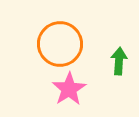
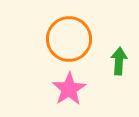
orange circle: moved 9 px right, 5 px up
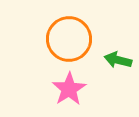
green arrow: moved 1 px left, 1 px up; rotated 80 degrees counterclockwise
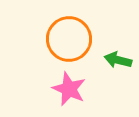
pink star: rotated 16 degrees counterclockwise
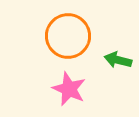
orange circle: moved 1 px left, 3 px up
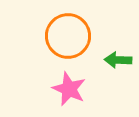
green arrow: rotated 12 degrees counterclockwise
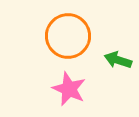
green arrow: rotated 16 degrees clockwise
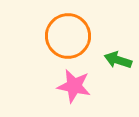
pink star: moved 5 px right, 3 px up; rotated 12 degrees counterclockwise
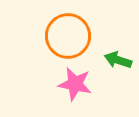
pink star: moved 1 px right, 2 px up
